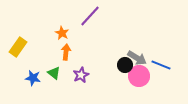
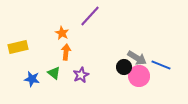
yellow rectangle: rotated 42 degrees clockwise
black circle: moved 1 px left, 2 px down
blue star: moved 1 px left, 1 px down
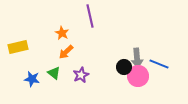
purple line: rotated 55 degrees counterclockwise
orange arrow: rotated 140 degrees counterclockwise
gray arrow: rotated 54 degrees clockwise
blue line: moved 2 px left, 1 px up
pink circle: moved 1 px left
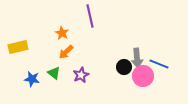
pink circle: moved 5 px right
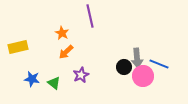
green triangle: moved 10 px down
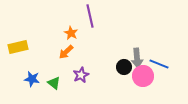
orange star: moved 9 px right
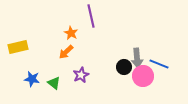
purple line: moved 1 px right
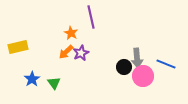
purple line: moved 1 px down
blue line: moved 7 px right
purple star: moved 22 px up
blue star: rotated 28 degrees clockwise
green triangle: rotated 16 degrees clockwise
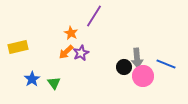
purple line: moved 3 px right, 1 px up; rotated 45 degrees clockwise
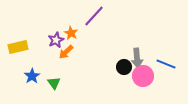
purple line: rotated 10 degrees clockwise
purple star: moved 25 px left, 13 px up
blue star: moved 3 px up
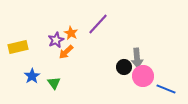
purple line: moved 4 px right, 8 px down
blue line: moved 25 px down
